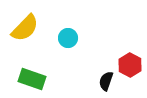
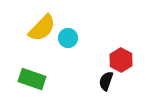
yellow semicircle: moved 17 px right
red hexagon: moved 9 px left, 5 px up
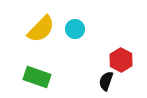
yellow semicircle: moved 1 px left, 1 px down
cyan circle: moved 7 px right, 9 px up
green rectangle: moved 5 px right, 2 px up
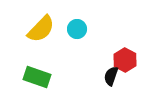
cyan circle: moved 2 px right
red hexagon: moved 4 px right
black semicircle: moved 5 px right, 5 px up
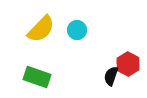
cyan circle: moved 1 px down
red hexagon: moved 3 px right, 4 px down
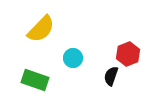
cyan circle: moved 4 px left, 28 px down
red hexagon: moved 10 px up; rotated 10 degrees clockwise
green rectangle: moved 2 px left, 3 px down
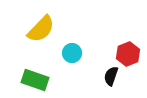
cyan circle: moved 1 px left, 5 px up
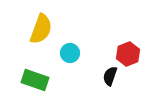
yellow semicircle: rotated 24 degrees counterclockwise
cyan circle: moved 2 px left
black semicircle: moved 1 px left
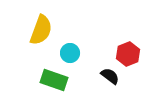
yellow semicircle: moved 1 px down
black semicircle: rotated 108 degrees clockwise
green rectangle: moved 19 px right
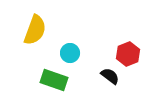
yellow semicircle: moved 6 px left
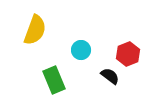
cyan circle: moved 11 px right, 3 px up
green rectangle: rotated 48 degrees clockwise
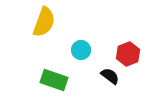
yellow semicircle: moved 9 px right, 8 px up
green rectangle: rotated 48 degrees counterclockwise
